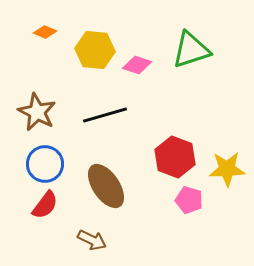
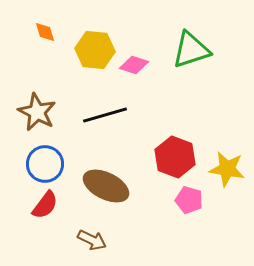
orange diamond: rotated 50 degrees clockwise
pink diamond: moved 3 px left
yellow star: rotated 12 degrees clockwise
brown ellipse: rotated 30 degrees counterclockwise
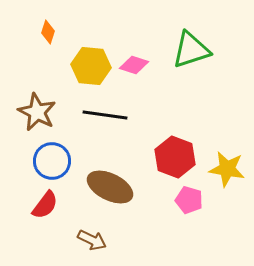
orange diamond: moved 3 px right; rotated 35 degrees clockwise
yellow hexagon: moved 4 px left, 16 px down
black line: rotated 24 degrees clockwise
blue circle: moved 7 px right, 3 px up
brown ellipse: moved 4 px right, 1 px down
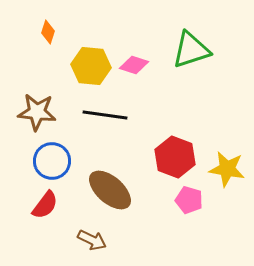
brown star: rotated 21 degrees counterclockwise
brown ellipse: moved 3 px down; rotated 15 degrees clockwise
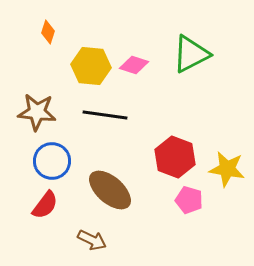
green triangle: moved 4 px down; rotated 9 degrees counterclockwise
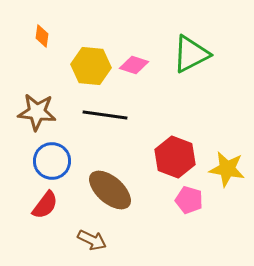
orange diamond: moved 6 px left, 4 px down; rotated 10 degrees counterclockwise
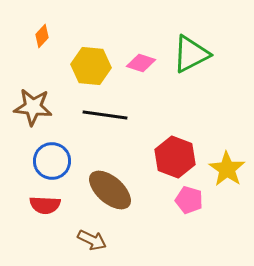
orange diamond: rotated 35 degrees clockwise
pink diamond: moved 7 px right, 2 px up
brown star: moved 4 px left, 5 px up
yellow star: rotated 24 degrees clockwise
red semicircle: rotated 56 degrees clockwise
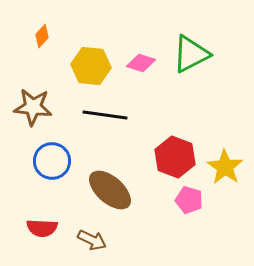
yellow star: moved 2 px left, 2 px up
red semicircle: moved 3 px left, 23 px down
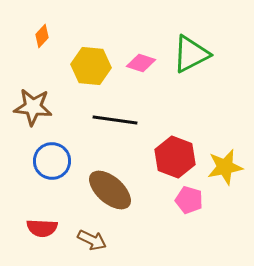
black line: moved 10 px right, 5 px down
yellow star: rotated 27 degrees clockwise
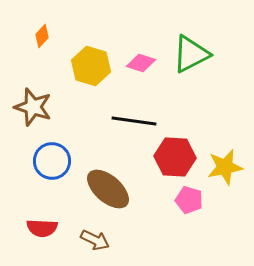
yellow hexagon: rotated 12 degrees clockwise
brown star: rotated 12 degrees clockwise
black line: moved 19 px right, 1 px down
red hexagon: rotated 18 degrees counterclockwise
brown ellipse: moved 2 px left, 1 px up
brown arrow: moved 3 px right
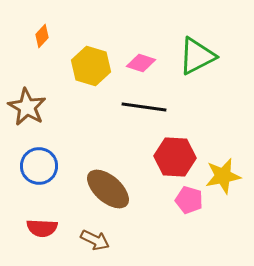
green triangle: moved 6 px right, 2 px down
brown star: moved 6 px left; rotated 12 degrees clockwise
black line: moved 10 px right, 14 px up
blue circle: moved 13 px left, 5 px down
yellow star: moved 2 px left, 9 px down
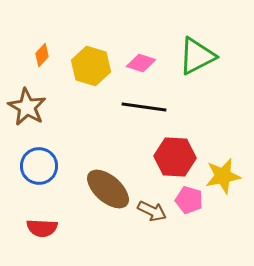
orange diamond: moved 19 px down
brown arrow: moved 57 px right, 29 px up
